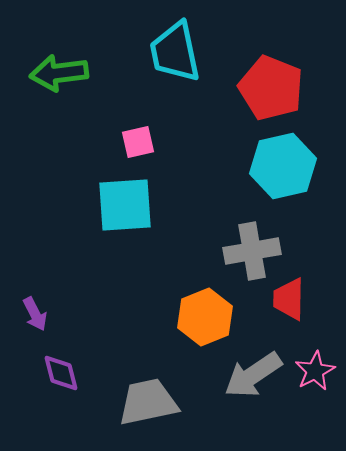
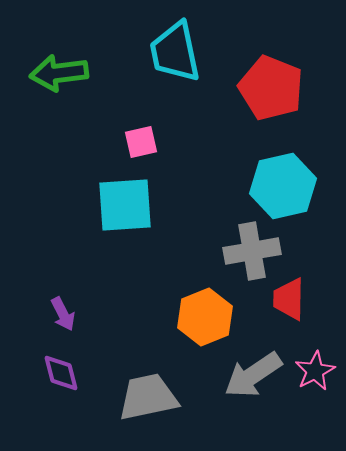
pink square: moved 3 px right
cyan hexagon: moved 20 px down
purple arrow: moved 28 px right
gray trapezoid: moved 5 px up
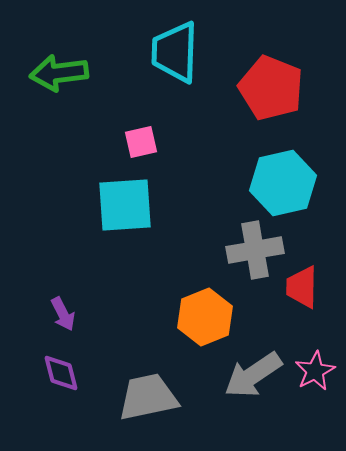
cyan trapezoid: rotated 14 degrees clockwise
cyan hexagon: moved 3 px up
gray cross: moved 3 px right, 1 px up
red trapezoid: moved 13 px right, 12 px up
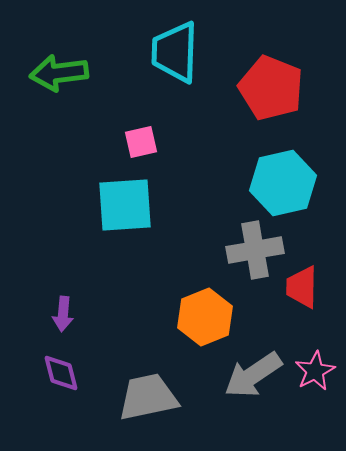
purple arrow: rotated 32 degrees clockwise
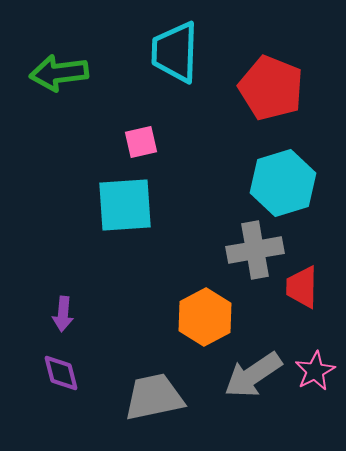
cyan hexagon: rotated 4 degrees counterclockwise
orange hexagon: rotated 6 degrees counterclockwise
gray trapezoid: moved 6 px right
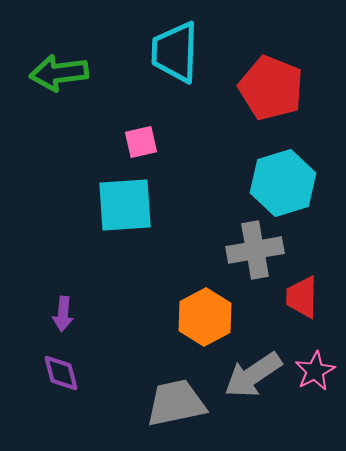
red trapezoid: moved 10 px down
gray trapezoid: moved 22 px right, 6 px down
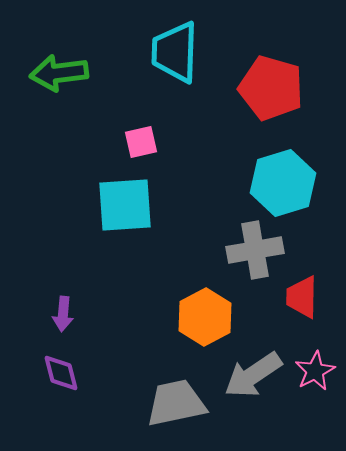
red pentagon: rotated 6 degrees counterclockwise
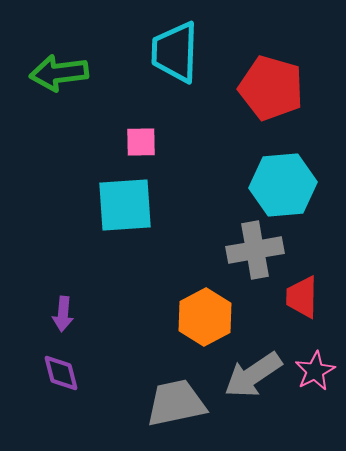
pink square: rotated 12 degrees clockwise
cyan hexagon: moved 2 px down; rotated 12 degrees clockwise
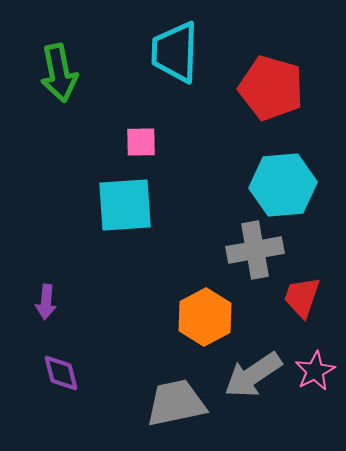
green arrow: rotated 94 degrees counterclockwise
red trapezoid: rotated 18 degrees clockwise
purple arrow: moved 17 px left, 12 px up
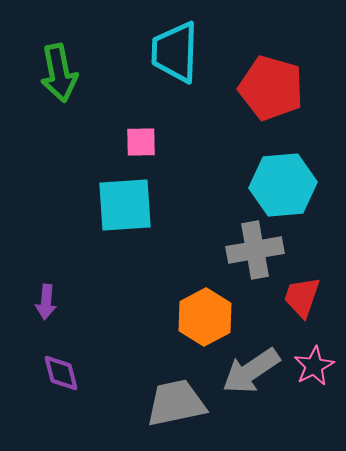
pink star: moved 1 px left, 5 px up
gray arrow: moved 2 px left, 4 px up
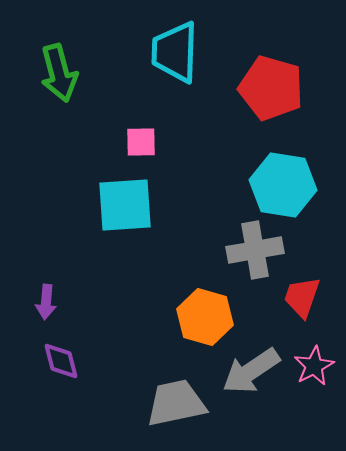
green arrow: rotated 4 degrees counterclockwise
cyan hexagon: rotated 14 degrees clockwise
orange hexagon: rotated 16 degrees counterclockwise
purple diamond: moved 12 px up
